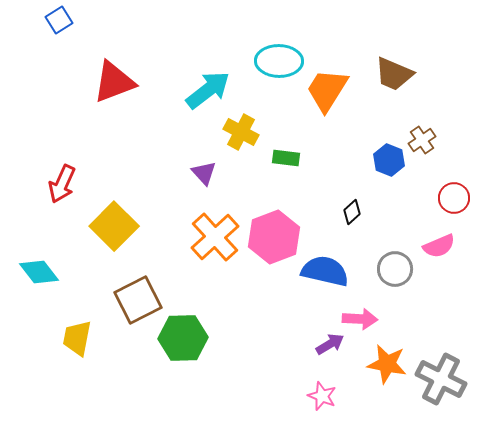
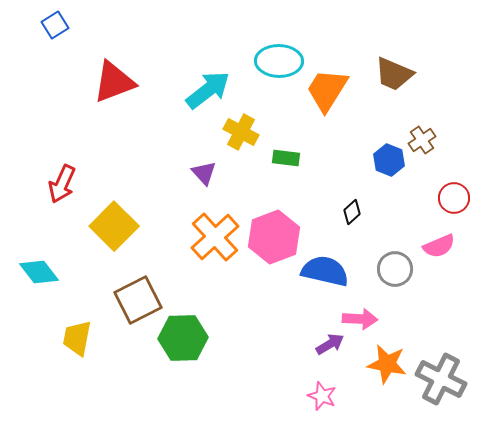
blue square: moved 4 px left, 5 px down
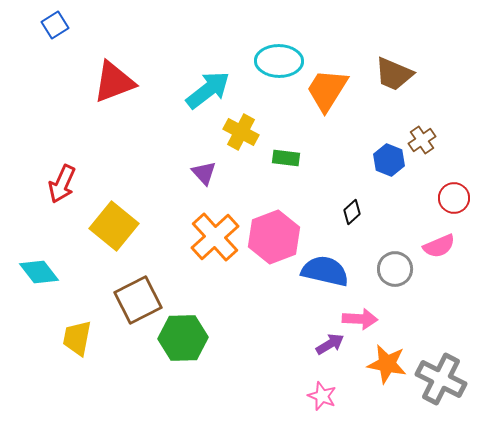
yellow square: rotated 6 degrees counterclockwise
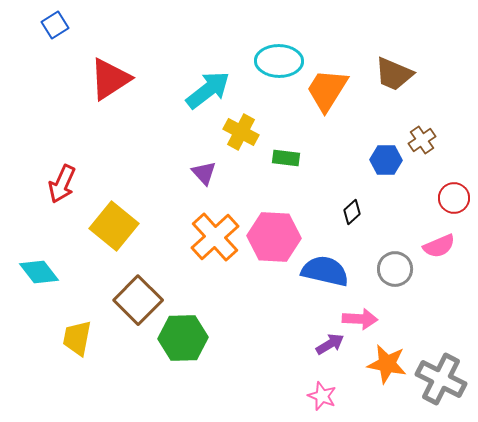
red triangle: moved 4 px left, 3 px up; rotated 12 degrees counterclockwise
blue hexagon: moved 3 px left; rotated 20 degrees counterclockwise
pink hexagon: rotated 24 degrees clockwise
brown square: rotated 18 degrees counterclockwise
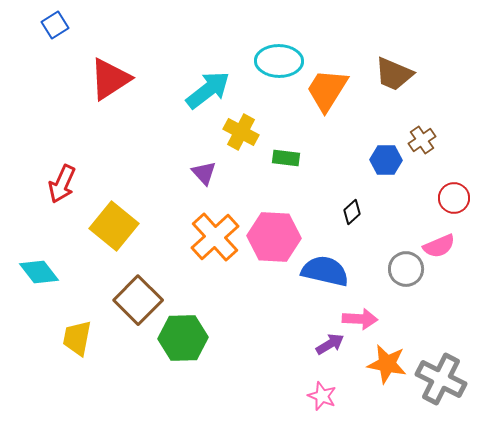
gray circle: moved 11 px right
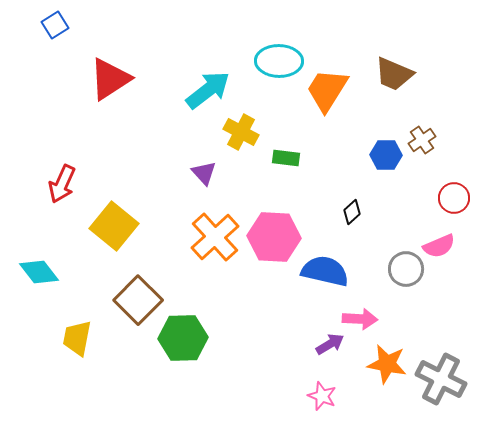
blue hexagon: moved 5 px up
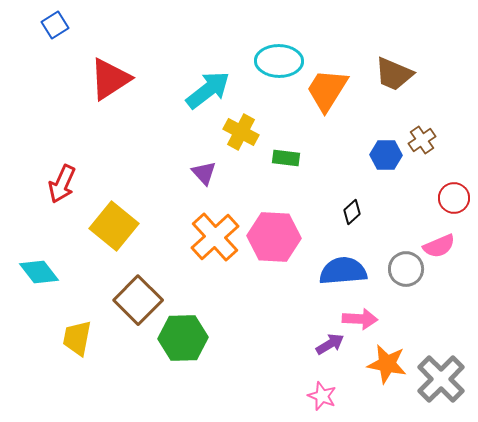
blue semicircle: moved 18 px right; rotated 18 degrees counterclockwise
gray cross: rotated 18 degrees clockwise
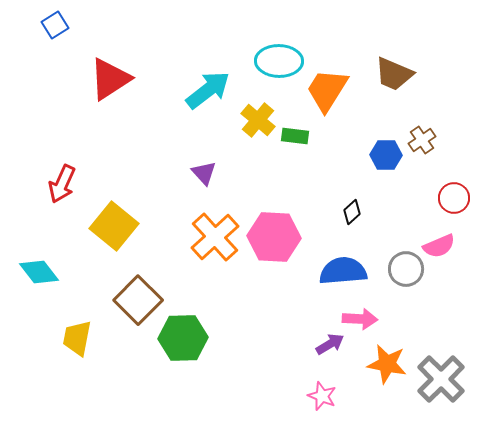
yellow cross: moved 17 px right, 12 px up; rotated 12 degrees clockwise
green rectangle: moved 9 px right, 22 px up
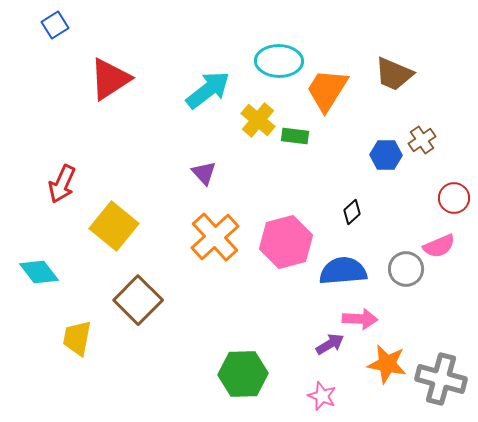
pink hexagon: moved 12 px right, 5 px down; rotated 18 degrees counterclockwise
green hexagon: moved 60 px right, 36 px down
gray cross: rotated 30 degrees counterclockwise
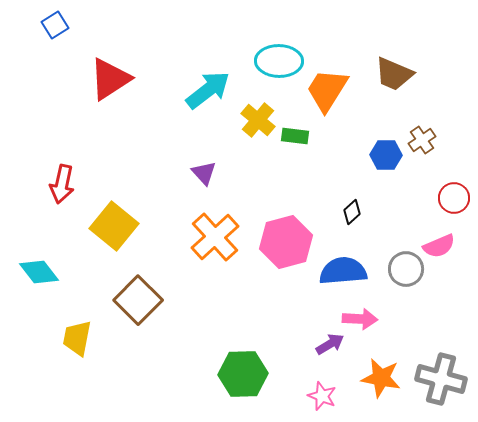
red arrow: rotated 12 degrees counterclockwise
orange star: moved 6 px left, 14 px down
